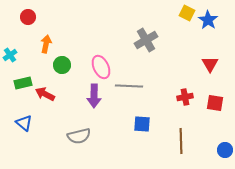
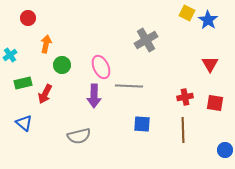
red circle: moved 1 px down
red arrow: rotated 90 degrees counterclockwise
brown line: moved 2 px right, 11 px up
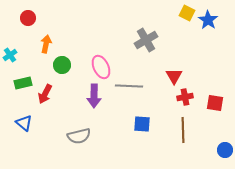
red triangle: moved 36 px left, 12 px down
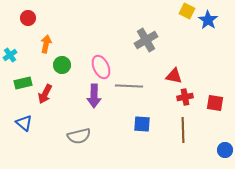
yellow square: moved 2 px up
red triangle: rotated 48 degrees counterclockwise
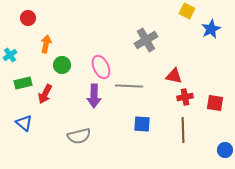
blue star: moved 3 px right, 9 px down; rotated 12 degrees clockwise
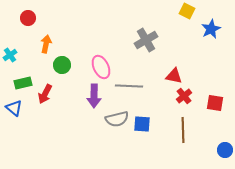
red cross: moved 1 px left, 1 px up; rotated 28 degrees counterclockwise
blue triangle: moved 10 px left, 15 px up
gray semicircle: moved 38 px right, 17 px up
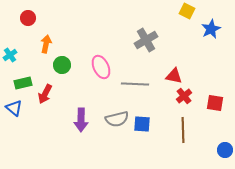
gray line: moved 6 px right, 2 px up
purple arrow: moved 13 px left, 24 px down
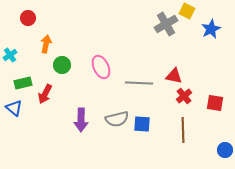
gray cross: moved 20 px right, 16 px up
gray line: moved 4 px right, 1 px up
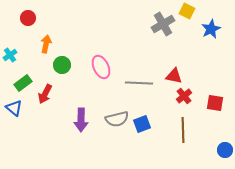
gray cross: moved 3 px left
green rectangle: rotated 24 degrees counterclockwise
blue square: rotated 24 degrees counterclockwise
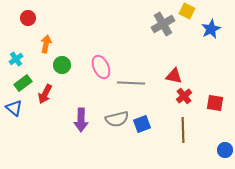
cyan cross: moved 6 px right, 4 px down
gray line: moved 8 px left
